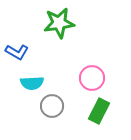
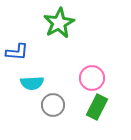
green star: rotated 20 degrees counterclockwise
blue L-shape: rotated 25 degrees counterclockwise
gray circle: moved 1 px right, 1 px up
green rectangle: moved 2 px left, 4 px up
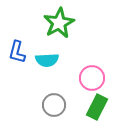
blue L-shape: rotated 100 degrees clockwise
cyan semicircle: moved 15 px right, 23 px up
gray circle: moved 1 px right
